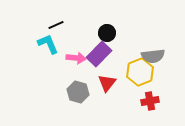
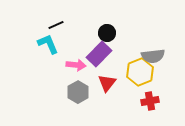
pink arrow: moved 7 px down
gray hexagon: rotated 15 degrees clockwise
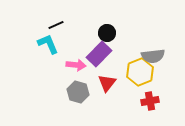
gray hexagon: rotated 15 degrees counterclockwise
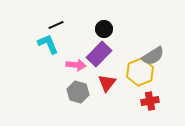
black circle: moved 3 px left, 4 px up
gray semicircle: rotated 25 degrees counterclockwise
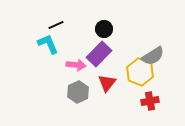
yellow hexagon: rotated 16 degrees counterclockwise
gray hexagon: rotated 20 degrees clockwise
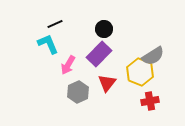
black line: moved 1 px left, 1 px up
pink arrow: moved 8 px left; rotated 114 degrees clockwise
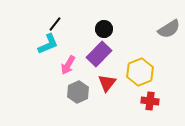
black line: rotated 28 degrees counterclockwise
cyan L-shape: rotated 90 degrees clockwise
gray semicircle: moved 16 px right, 27 px up
yellow hexagon: rotated 16 degrees clockwise
red cross: rotated 18 degrees clockwise
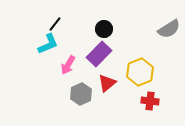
red triangle: rotated 12 degrees clockwise
gray hexagon: moved 3 px right, 2 px down
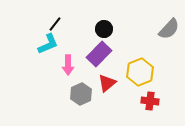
gray semicircle: rotated 15 degrees counterclockwise
pink arrow: rotated 30 degrees counterclockwise
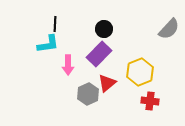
black line: rotated 35 degrees counterclockwise
cyan L-shape: rotated 15 degrees clockwise
gray hexagon: moved 7 px right
